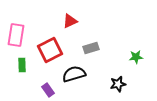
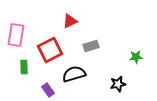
gray rectangle: moved 2 px up
green rectangle: moved 2 px right, 2 px down
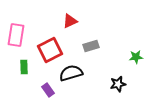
black semicircle: moved 3 px left, 1 px up
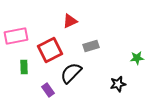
pink rectangle: moved 1 px down; rotated 70 degrees clockwise
green star: moved 1 px right, 1 px down
black semicircle: rotated 30 degrees counterclockwise
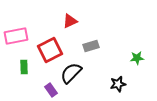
purple rectangle: moved 3 px right
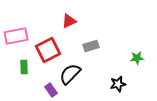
red triangle: moved 1 px left
red square: moved 2 px left
black semicircle: moved 1 px left, 1 px down
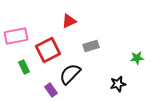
green rectangle: rotated 24 degrees counterclockwise
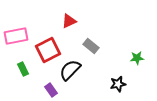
gray rectangle: rotated 56 degrees clockwise
green rectangle: moved 1 px left, 2 px down
black semicircle: moved 4 px up
